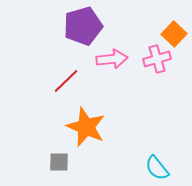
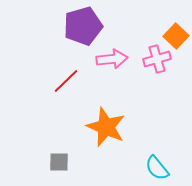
orange square: moved 2 px right, 2 px down
orange star: moved 20 px right
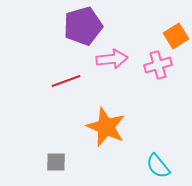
orange square: rotated 15 degrees clockwise
pink cross: moved 1 px right, 6 px down
red line: rotated 24 degrees clockwise
gray square: moved 3 px left
cyan semicircle: moved 1 px right, 2 px up
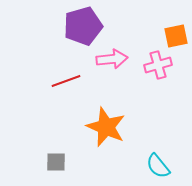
orange square: rotated 20 degrees clockwise
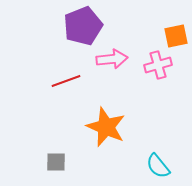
purple pentagon: rotated 6 degrees counterclockwise
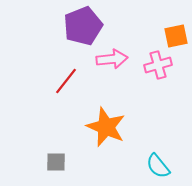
red line: rotated 32 degrees counterclockwise
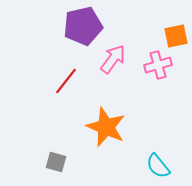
purple pentagon: rotated 9 degrees clockwise
pink arrow: moved 1 px right; rotated 48 degrees counterclockwise
gray square: rotated 15 degrees clockwise
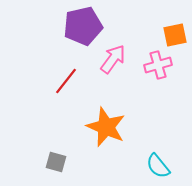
orange square: moved 1 px left, 1 px up
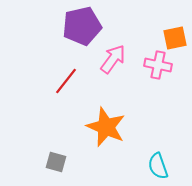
purple pentagon: moved 1 px left
orange square: moved 3 px down
pink cross: rotated 28 degrees clockwise
cyan semicircle: rotated 20 degrees clockwise
